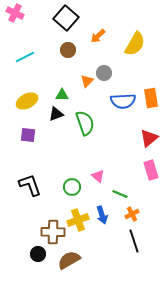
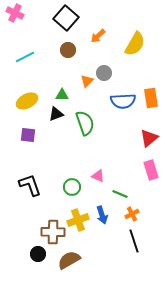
pink triangle: rotated 16 degrees counterclockwise
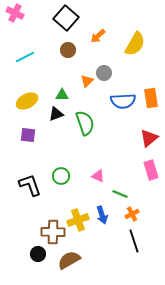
green circle: moved 11 px left, 11 px up
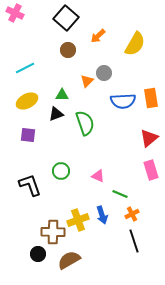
cyan line: moved 11 px down
green circle: moved 5 px up
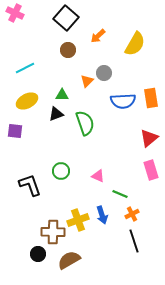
purple square: moved 13 px left, 4 px up
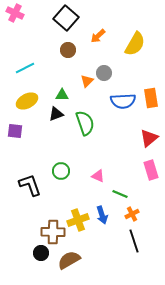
black circle: moved 3 px right, 1 px up
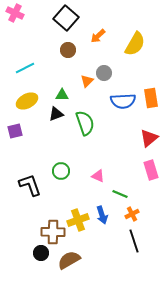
purple square: rotated 21 degrees counterclockwise
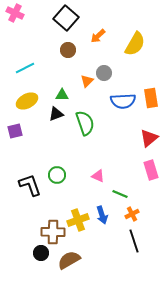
green circle: moved 4 px left, 4 px down
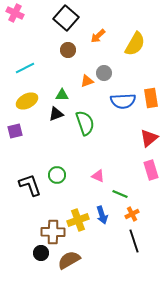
orange triangle: rotated 24 degrees clockwise
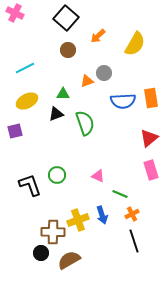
green triangle: moved 1 px right, 1 px up
